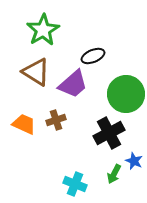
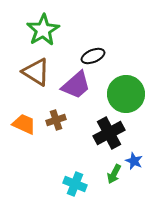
purple trapezoid: moved 3 px right, 1 px down
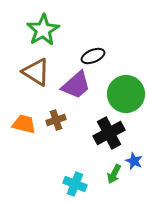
orange trapezoid: rotated 10 degrees counterclockwise
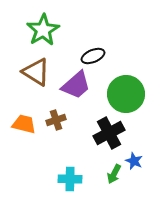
cyan cross: moved 5 px left, 5 px up; rotated 20 degrees counterclockwise
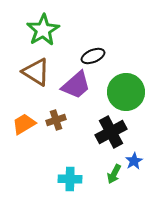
green circle: moved 2 px up
orange trapezoid: rotated 45 degrees counterclockwise
black cross: moved 2 px right, 1 px up
blue star: rotated 18 degrees clockwise
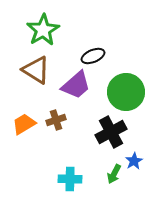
brown triangle: moved 2 px up
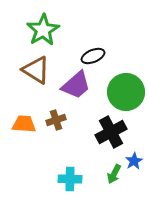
orange trapezoid: rotated 35 degrees clockwise
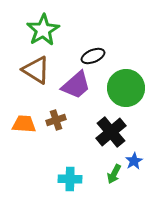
green circle: moved 4 px up
black cross: rotated 12 degrees counterclockwise
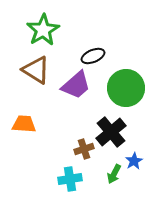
brown cross: moved 28 px right, 29 px down
cyan cross: rotated 10 degrees counterclockwise
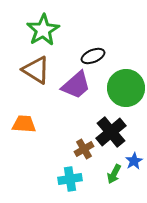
brown cross: rotated 12 degrees counterclockwise
